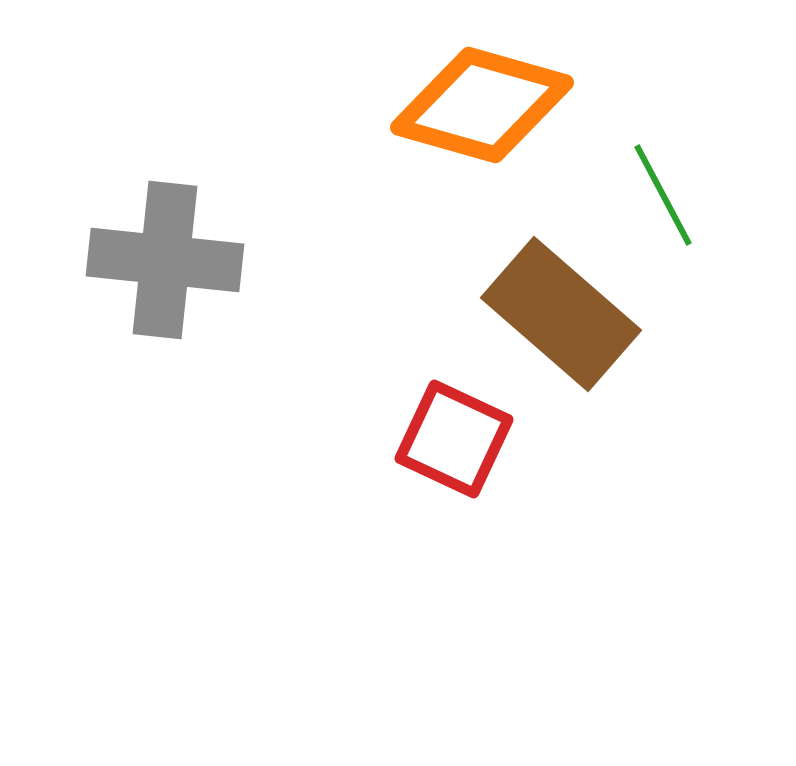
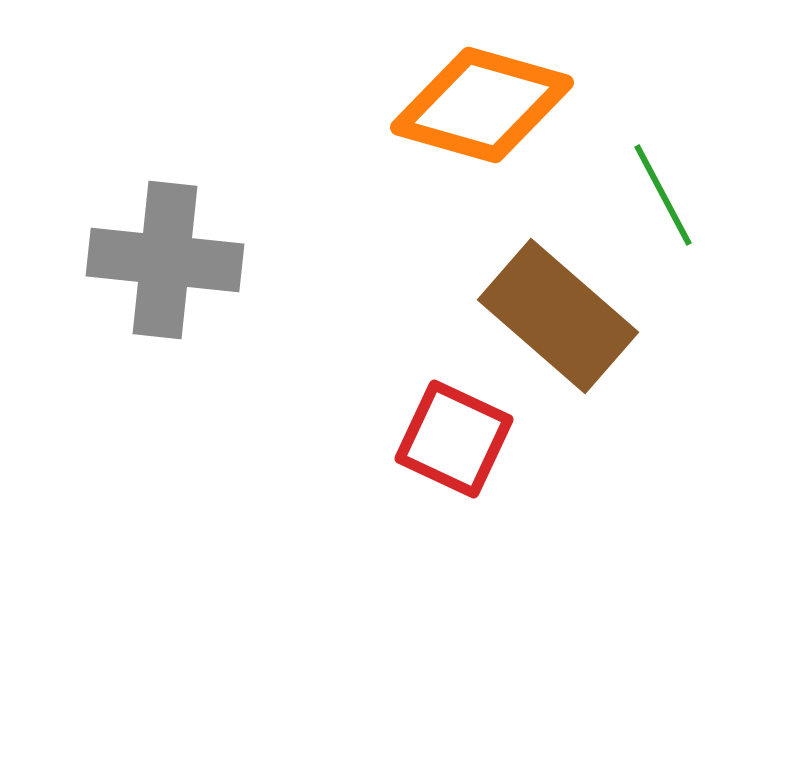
brown rectangle: moved 3 px left, 2 px down
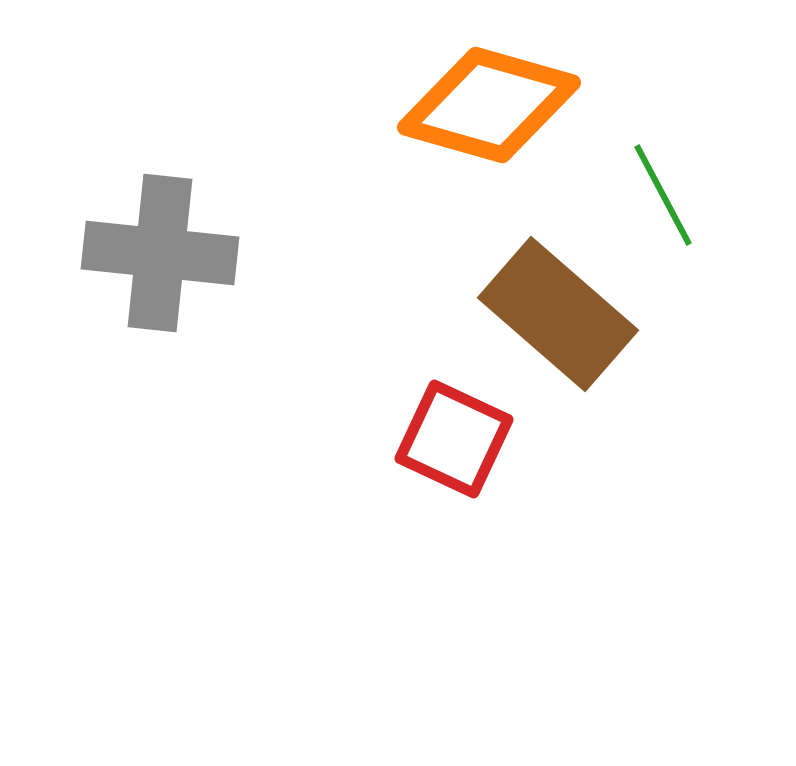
orange diamond: moved 7 px right
gray cross: moved 5 px left, 7 px up
brown rectangle: moved 2 px up
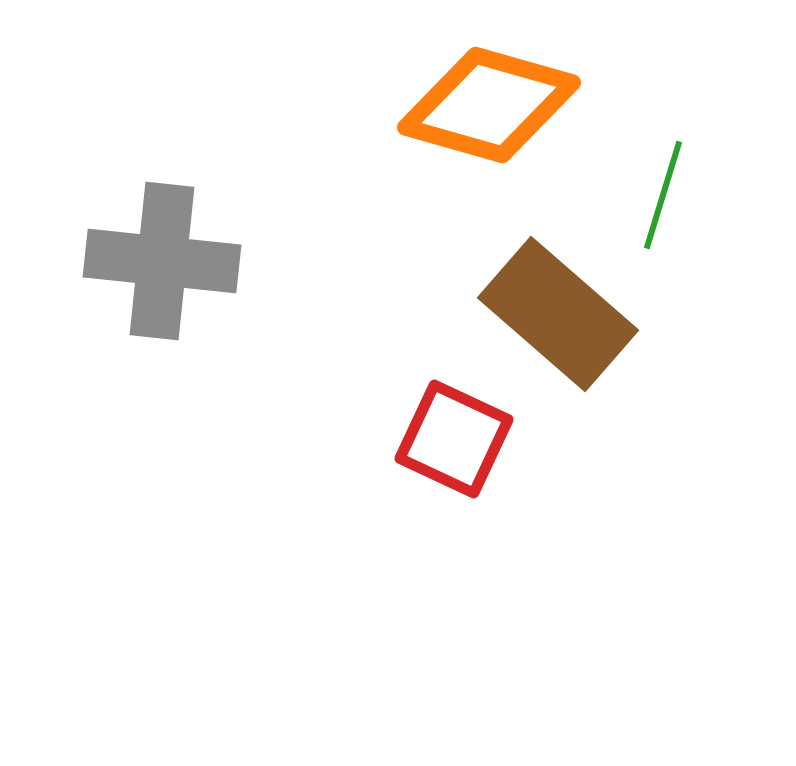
green line: rotated 45 degrees clockwise
gray cross: moved 2 px right, 8 px down
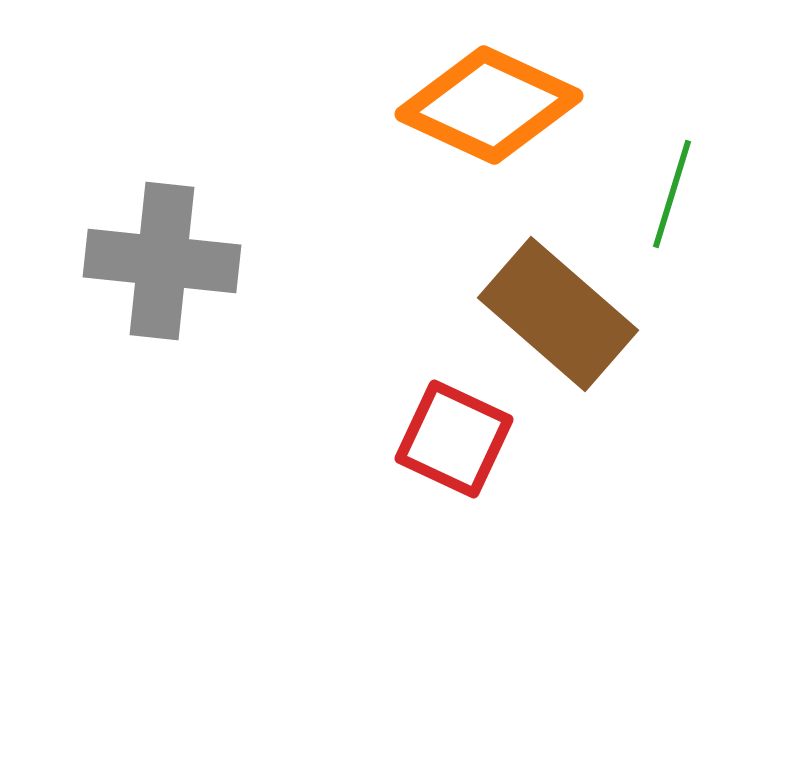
orange diamond: rotated 9 degrees clockwise
green line: moved 9 px right, 1 px up
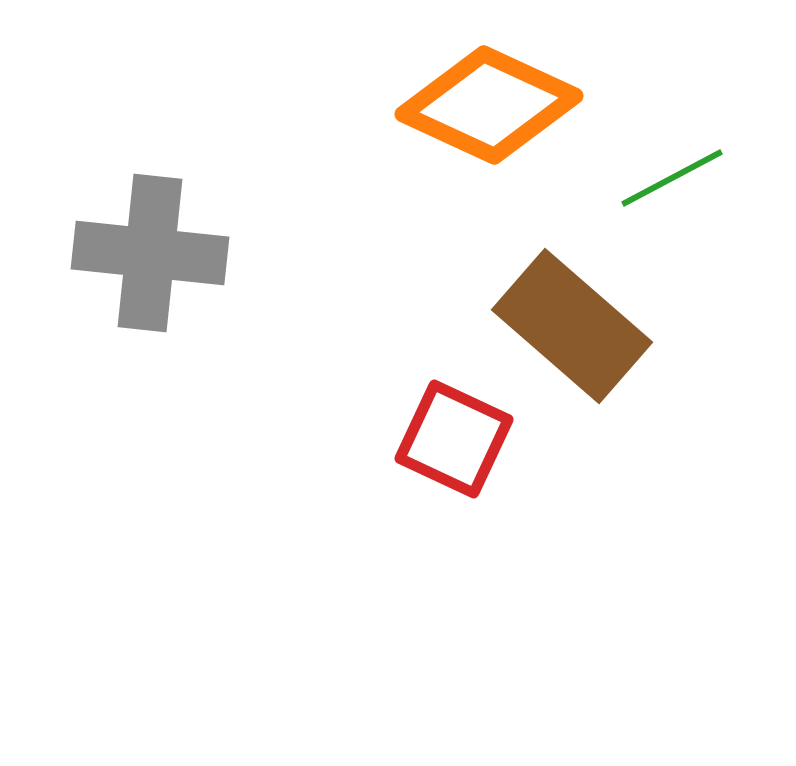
green line: moved 16 px up; rotated 45 degrees clockwise
gray cross: moved 12 px left, 8 px up
brown rectangle: moved 14 px right, 12 px down
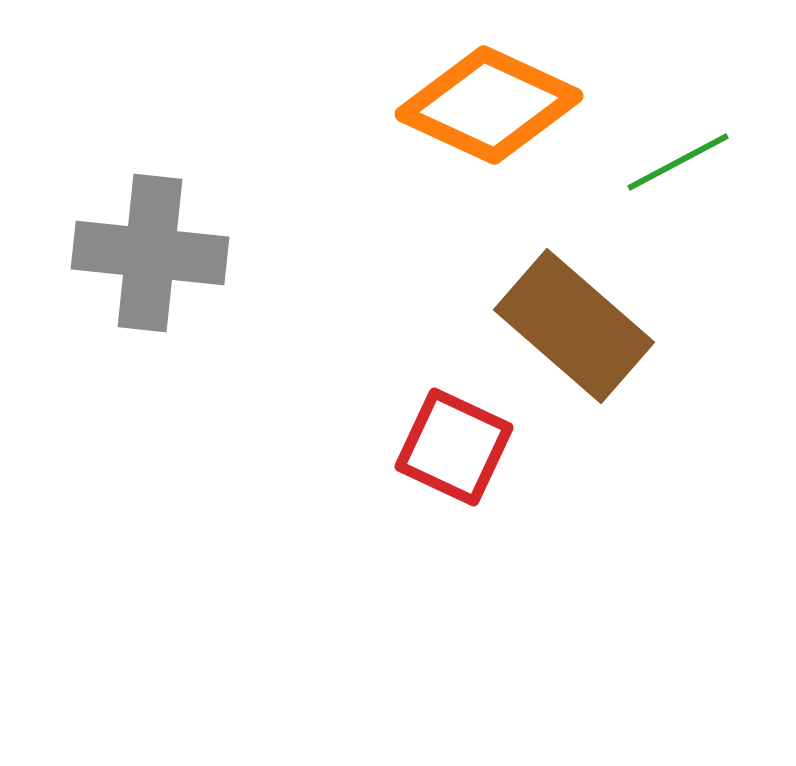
green line: moved 6 px right, 16 px up
brown rectangle: moved 2 px right
red square: moved 8 px down
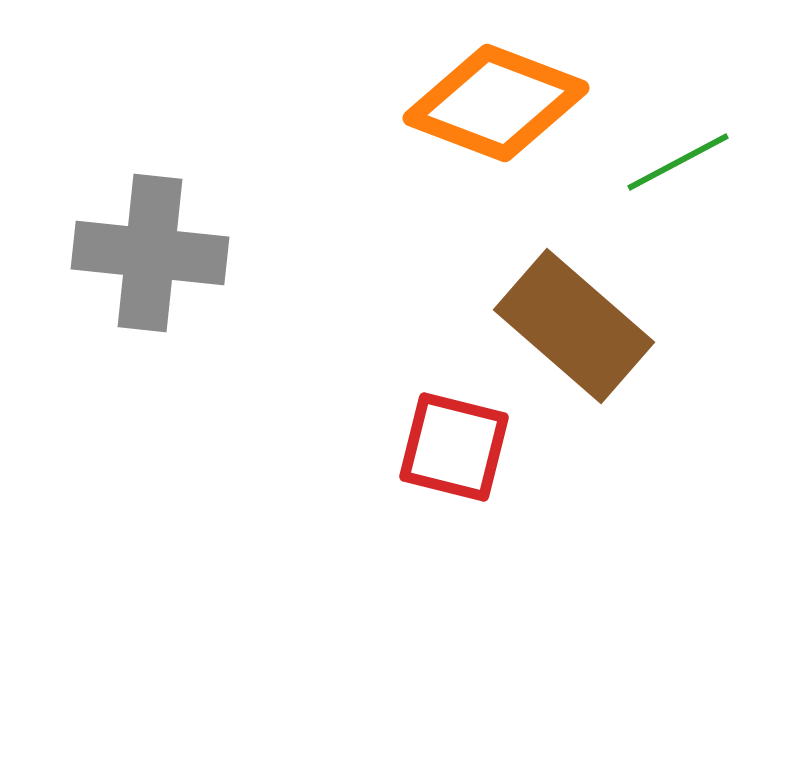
orange diamond: moved 7 px right, 2 px up; rotated 4 degrees counterclockwise
red square: rotated 11 degrees counterclockwise
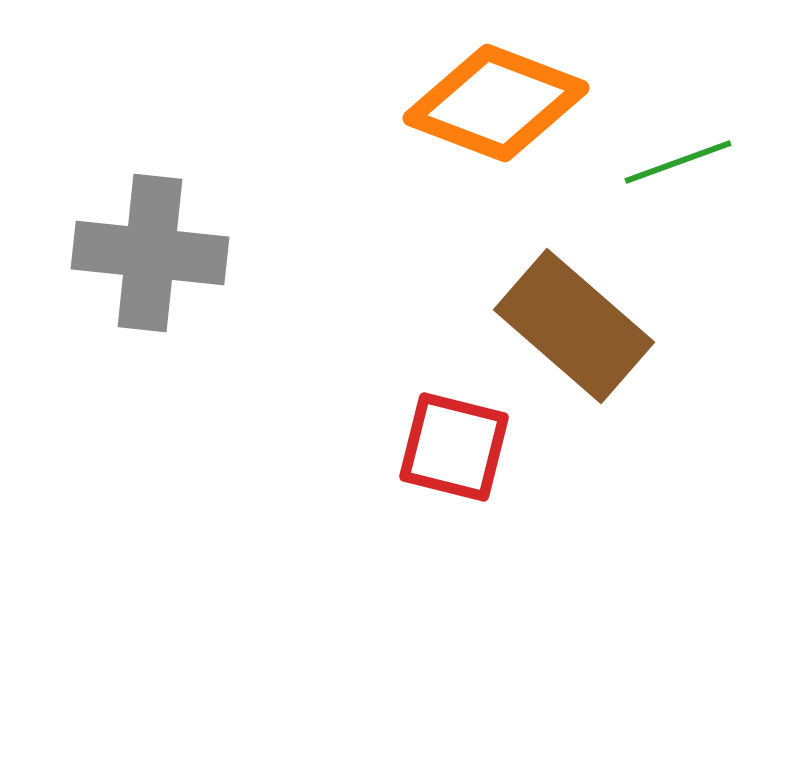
green line: rotated 8 degrees clockwise
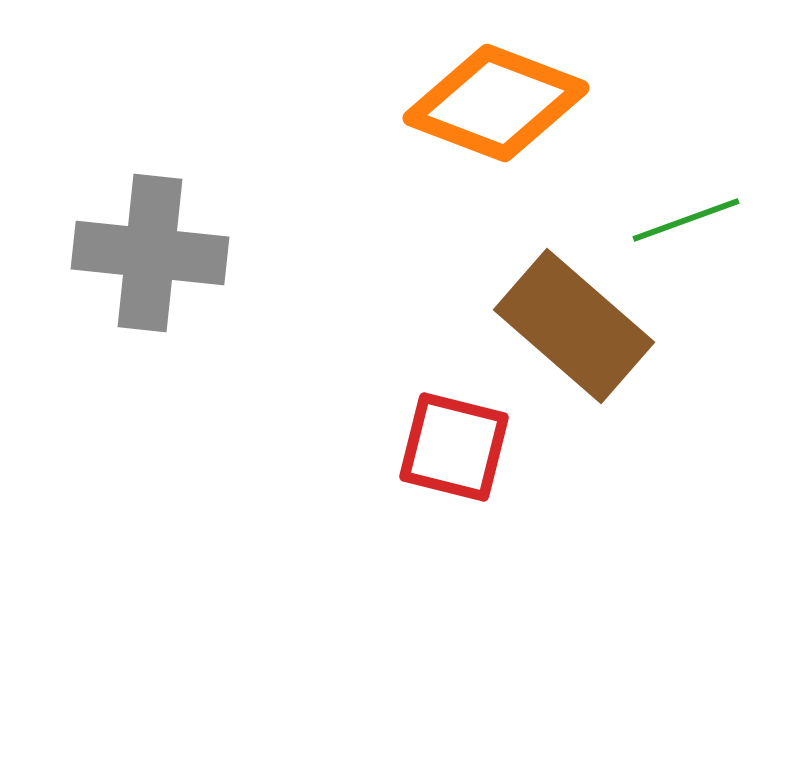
green line: moved 8 px right, 58 px down
